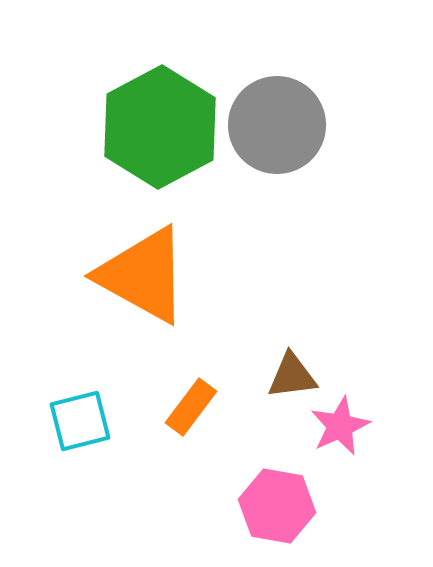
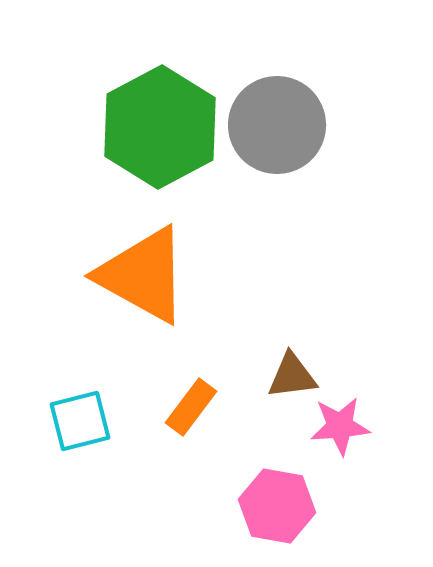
pink star: rotated 20 degrees clockwise
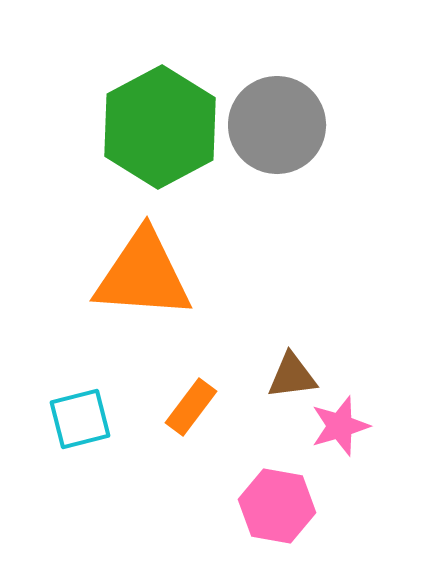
orange triangle: rotated 25 degrees counterclockwise
cyan square: moved 2 px up
pink star: rotated 12 degrees counterclockwise
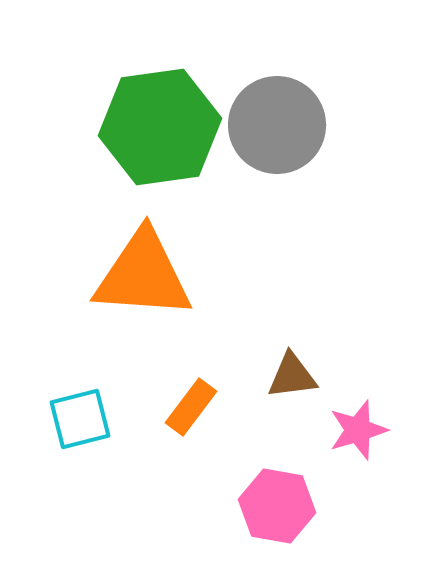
green hexagon: rotated 20 degrees clockwise
pink star: moved 18 px right, 4 px down
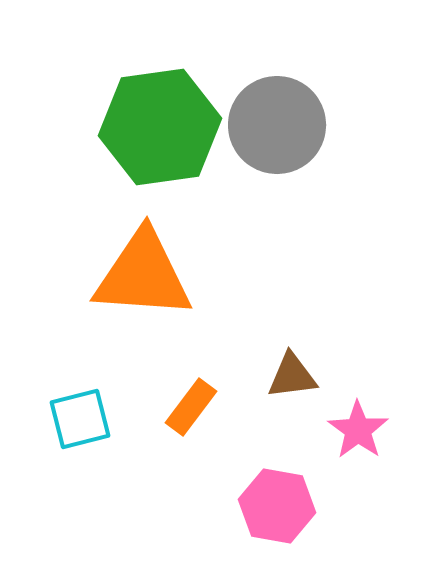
pink star: rotated 20 degrees counterclockwise
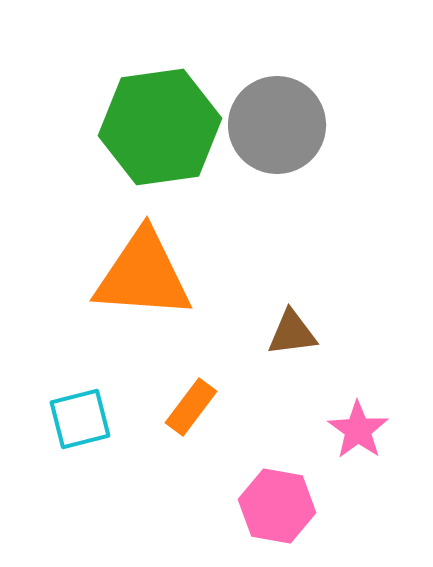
brown triangle: moved 43 px up
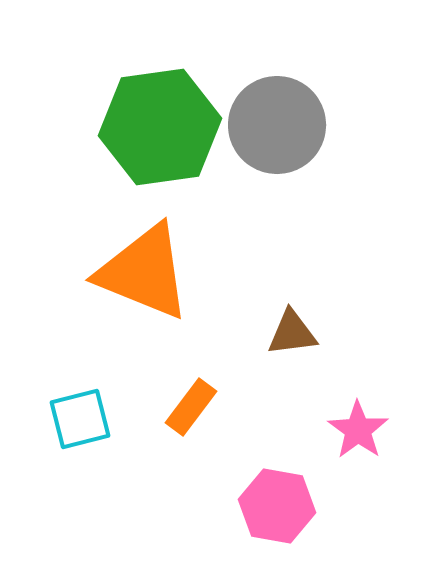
orange triangle: moved 1 px right, 3 px up; rotated 18 degrees clockwise
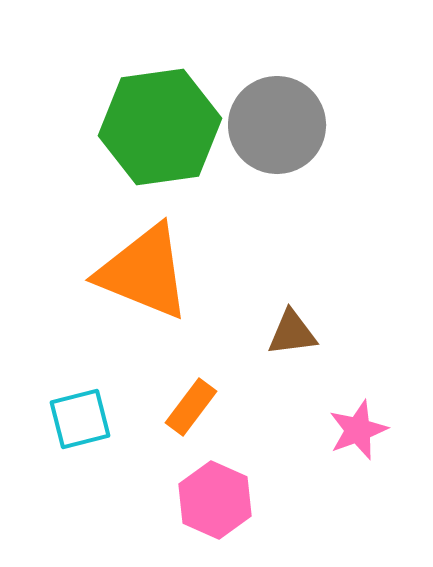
pink star: rotated 16 degrees clockwise
pink hexagon: moved 62 px left, 6 px up; rotated 14 degrees clockwise
